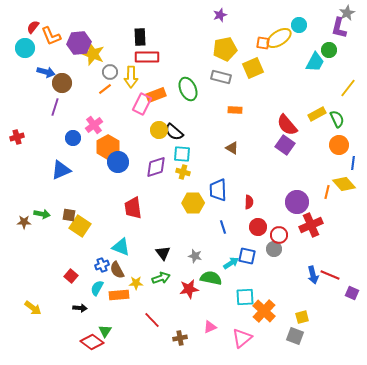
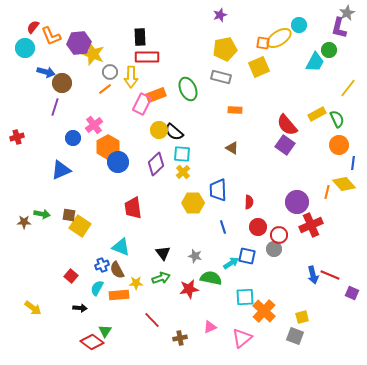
yellow square at (253, 68): moved 6 px right, 1 px up
purple diamond at (156, 167): moved 3 px up; rotated 25 degrees counterclockwise
yellow cross at (183, 172): rotated 32 degrees clockwise
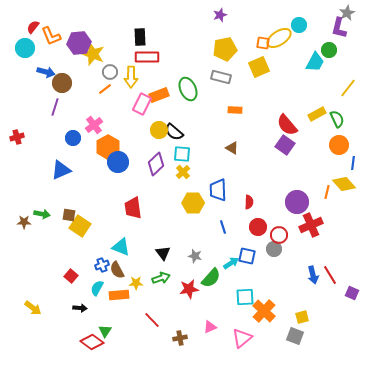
orange rectangle at (156, 95): moved 3 px right
red line at (330, 275): rotated 36 degrees clockwise
green semicircle at (211, 278): rotated 120 degrees clockwise
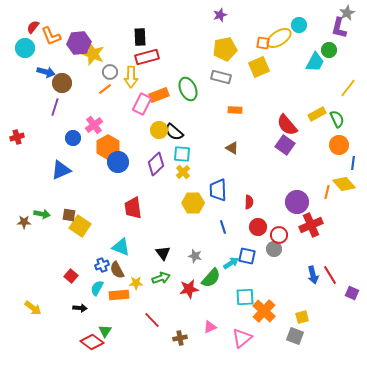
red rectangle at (147, 57): rotated 15 degrees counterclockwise
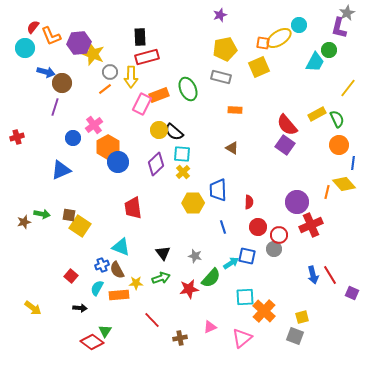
brown star at (24, 222): rotated 16 degrees counterclockwise
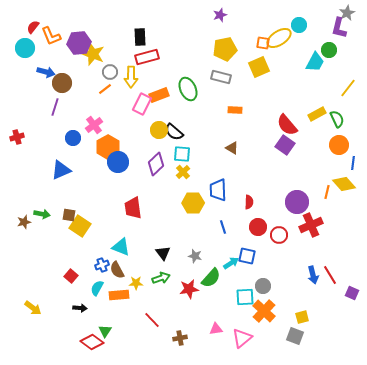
gray circle at (274, 249): moved 11 px left, 37 px down
pink triangle at (210, 327): moved 6 px right, 2 px down; rotated 16 degrees clockwise
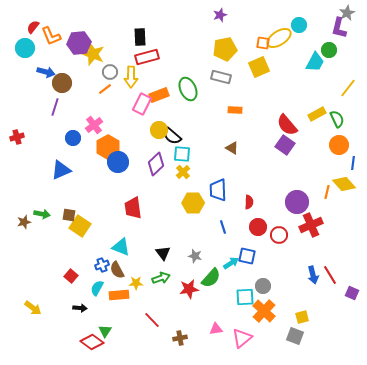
black semicircle at (174, 132): moved 2 px left, 4 px down
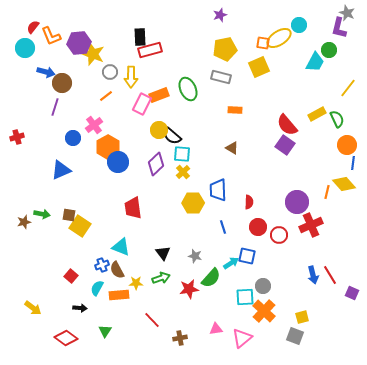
gray star at (347, 13): rotated 21 degrees counterclockwise
red rectangle at (147, 57): moved 3 px right, 7 px up
orange line at (105, 89): moved 1 px right, 7 px down
orange circle at (339, 145): moved 8 px right
red diamond at (92, 342): moved 26 px left, 4 px up
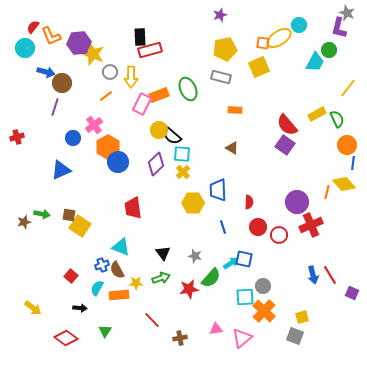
blue square at (247, 256): moved 3 px left, 3 px down
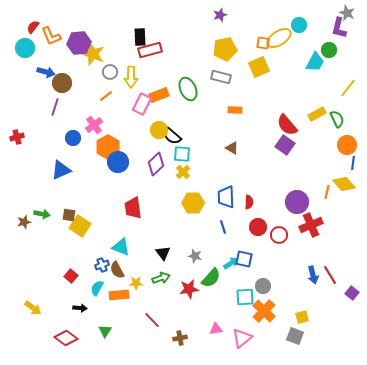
blue trapezoid at (218, 190): moved 8 px right, 7 px down
purple square at (352, 293): rotated 16 degrees clockwise
